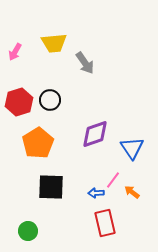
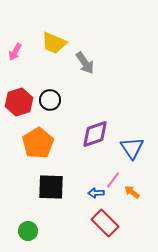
yellow trapezoid: rotated 28 degrees clockwise
red rectangle: rotated 32 degrees counterclockwise
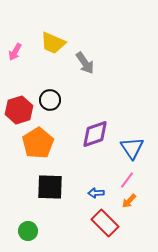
yellow trapezoid: moved 1 px left
red hexagon: moved 8 px down
pink line: moved 14 px right
black square: moved 1 px left
orange arrow: moved 3 px left, 9 px down; rotated 84 degrees counterclockwise
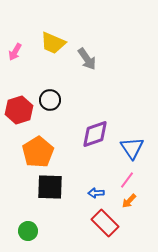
gray arrow: moved 2 px right, 4 px up
orange pentagon: moved 9 px down
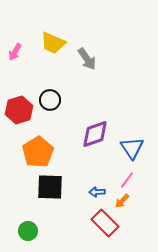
blue arrow: moved 1 px right, 1 px up
orange arrow: moved 7 px left
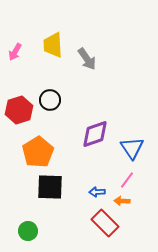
yellow trapezoid: moved 2 px down; rotated 64 degrees clockwise
orange arrow: rotated 49 degrees clockwise
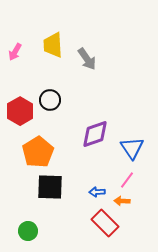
red hexagon: moved 1 px right, 1 px down; rotated 12 degrees counterclockwise
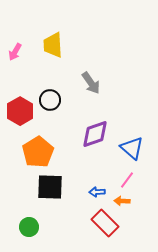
gray arrow: moved 4 px right, 24 px down
blue triangle: rotated 15 degrees counterclockwise
green circle: moved 1 px right, 4 px up
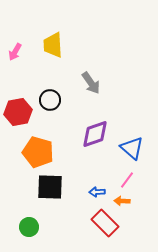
red hexagon: moved 2 px left, 1 px down; rotated 20 degrees clockwise
orange pentagon: rotated 24 degrees counterclockwise
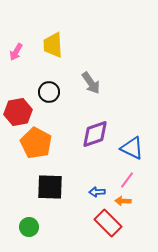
pink arrow: moved 1 px right
black circle: moved 1 px left, 8 px up
blue triangle: rotated 15 degrees counterclockwise
orange pentagon: moved 2 px left, 9 px up; rotated 12 degrees clockwise
orange arrow: moved 1 px right
red rectangle: moved 3 px right
